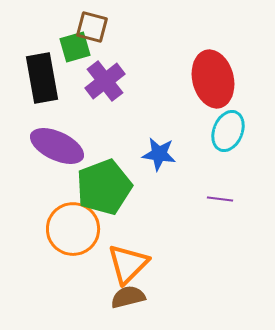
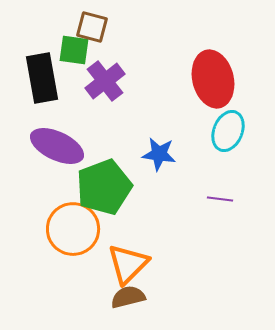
green square: moved 1 px left, 3 px down; rotated 24 degrees clockwise
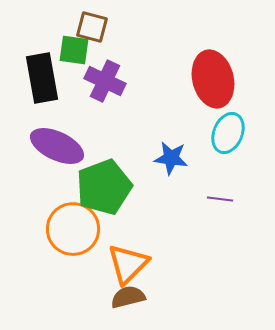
purple cross: rotated 27 degrees counterclockwise
cyan ellipse: moved 2 px down
blue star: moved 12 px right, 4 px down
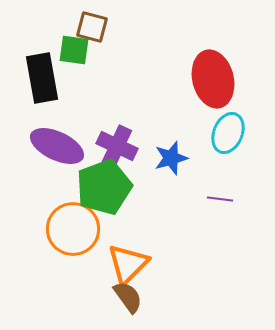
purple cross: moved 12 px right, 65 px down
blue star: rotated 24 degrees counterclockwise
brown semicircle: rotated 68 degrees clockwise
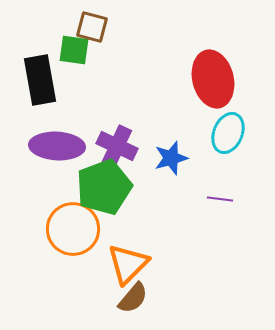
black rectangle: moved 2 px left, 2 px down
purple ellipse: rotated 22 degrees counterclockwise
brown semicircle: moved 5 px right, 1 px down; rotated 76 degrees clockwise
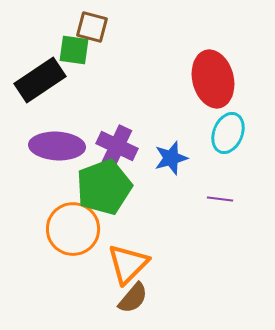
black rectangle: rotated 66 degrees clockwise
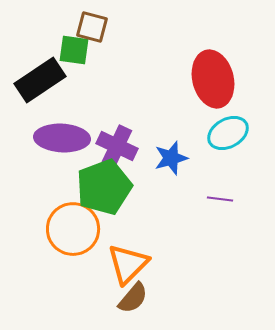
cyan ellipse: rotated 39 degrees clockwise
purple ellipse: moved 5 px right, 8 px up
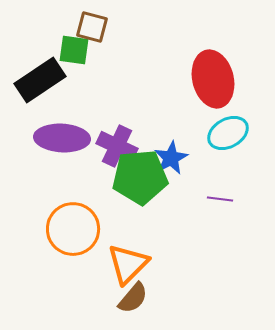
blue star: rotated 12 degrees counterclockwise
green pentagon: moved 36 px right, 10 px up; rotated 16 degrees clockwise
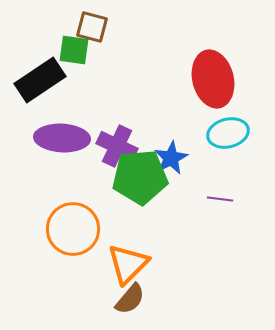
cyan ellipse: rotated 15 degrees clockwise
brown semicircle: moved 3 px left, 1 px down
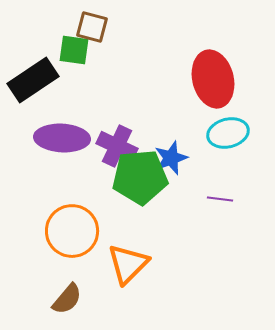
black rectangle: moved 7 px left
blue star: rotated 8 degrees clockwise
orange circle: moved 1 px left, 2 px down
brown semicircle: moved 63 px left
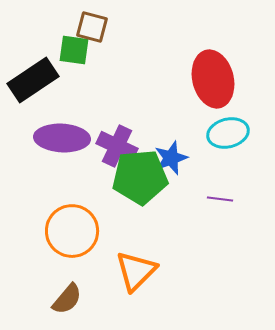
orange triangle: moved 8 px right, 7 px down
